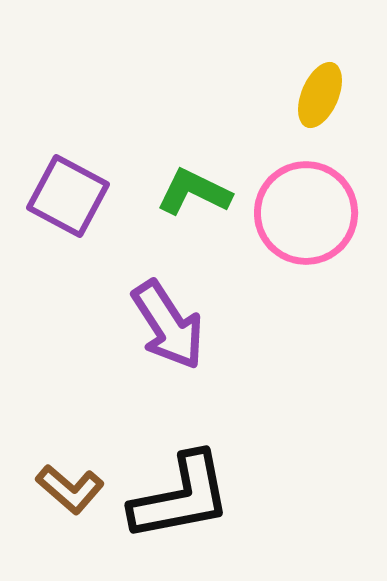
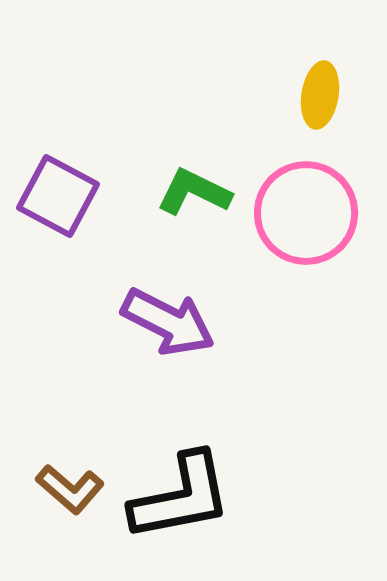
yellow ellipse: rotated 14 degrees counterclockwise
purple square: moved 10 px left
purple arrow: moved 3 px up; rotated 30 degrees counterclockwise
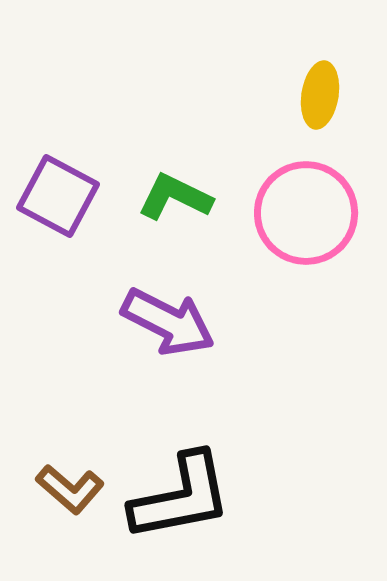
green L-shape: moved 19 px left, 5 px down
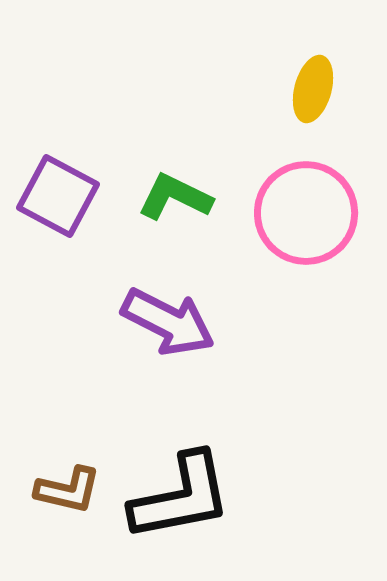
yellow ellipse: moved 7 px left, 6 px up; rotated 6 degrees clockwise
brown L-shape: moved 2 px left, 1 px down; rotated 28 degrees counterclockwise
